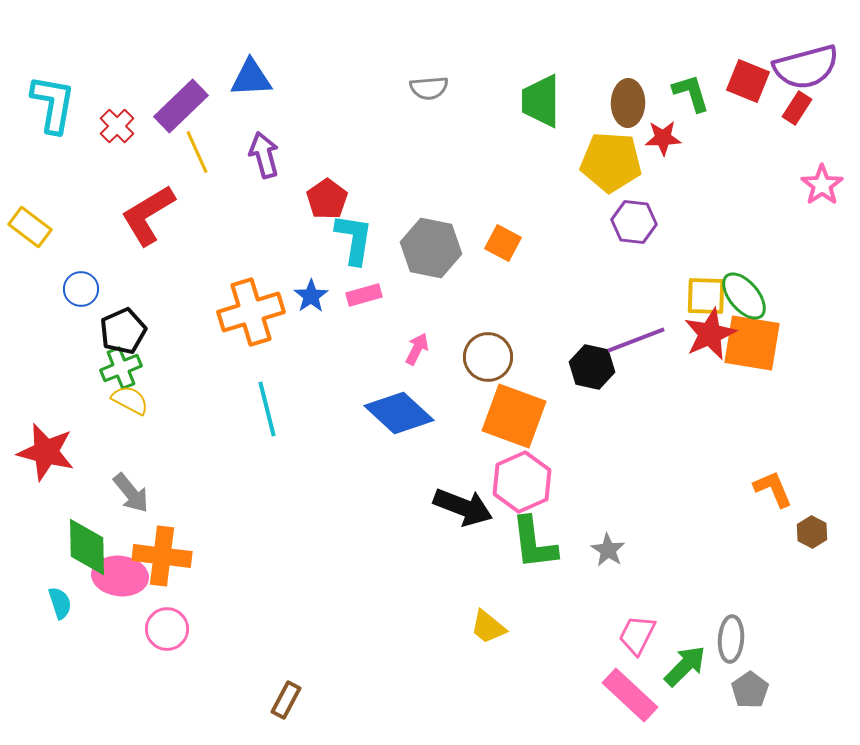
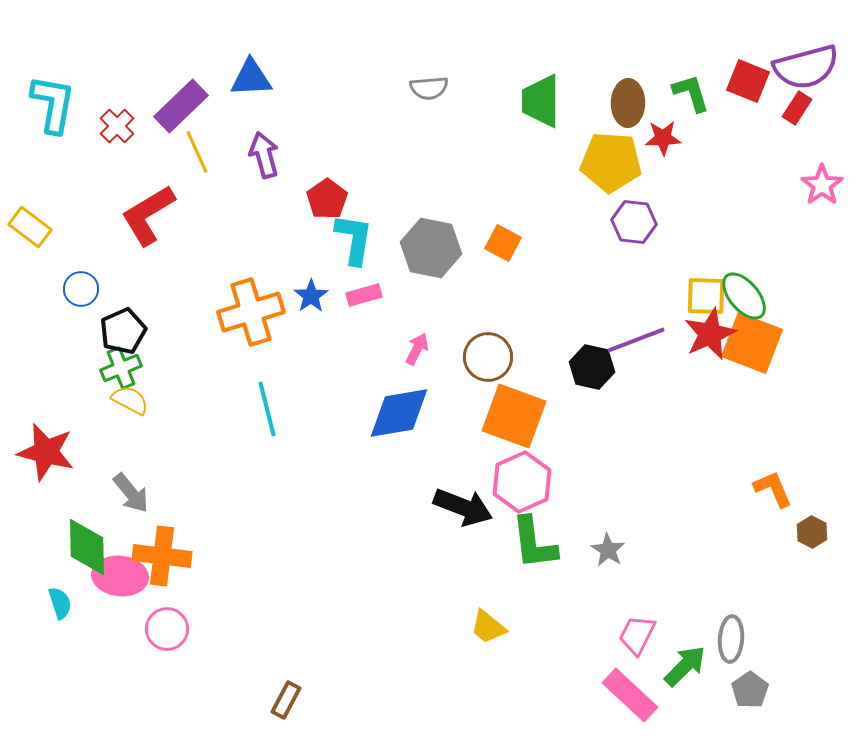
orange square at (752, 343): rotated 12 degrees clockwise
blue diamond at (399, 413): rotated 52 degrees counterclockwise
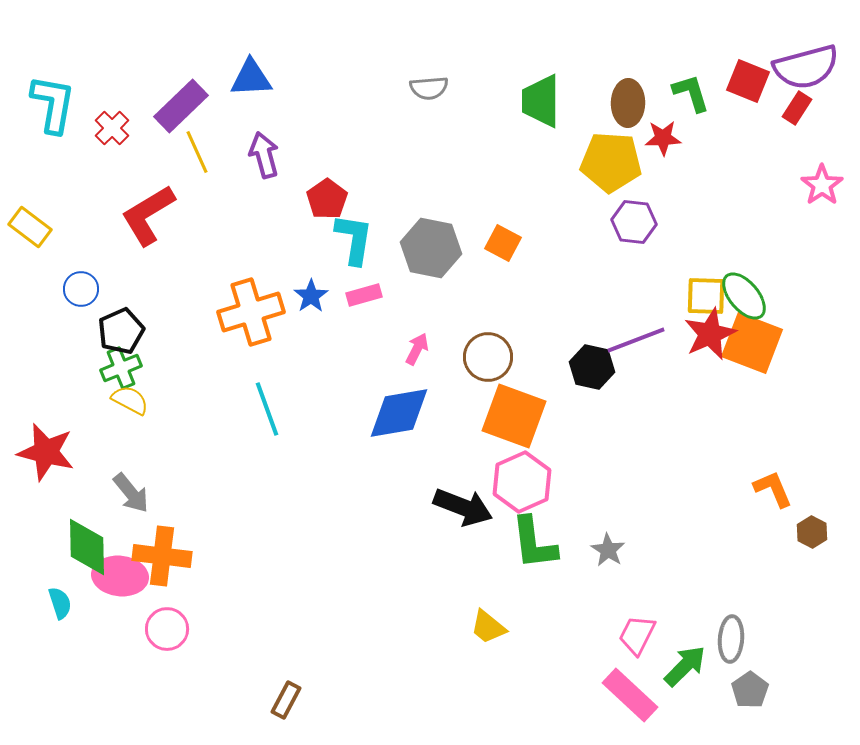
red cross at (117, 126): moved 5 px left, 2 px down
black pentagon at (123, 331): moved 2 px left
cyan line at (267, 409): rotated 6 degrees counterclockwise
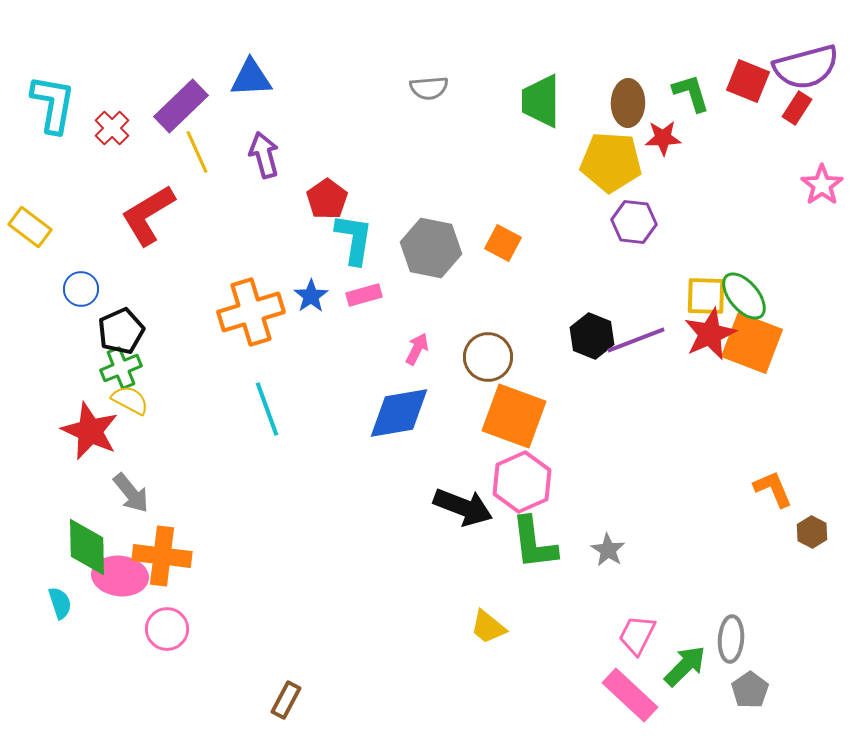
black hexagon at (592, 367): moved 31 px up; rotated 9 degrees clockwise
red star at (46, 452): moved 44 px right, 21 px up; rotated 10 degrees clockwise
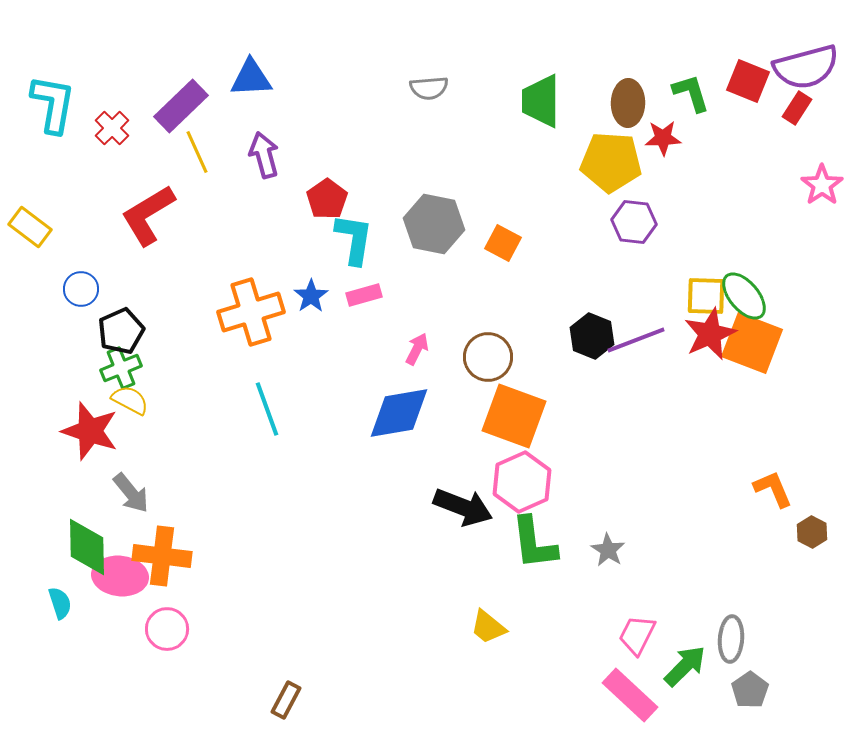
gray hexagon at (431, 248): moved 3 px right, 24 px up
red star at (90, 431): rotated 6 degrees counterclockwise
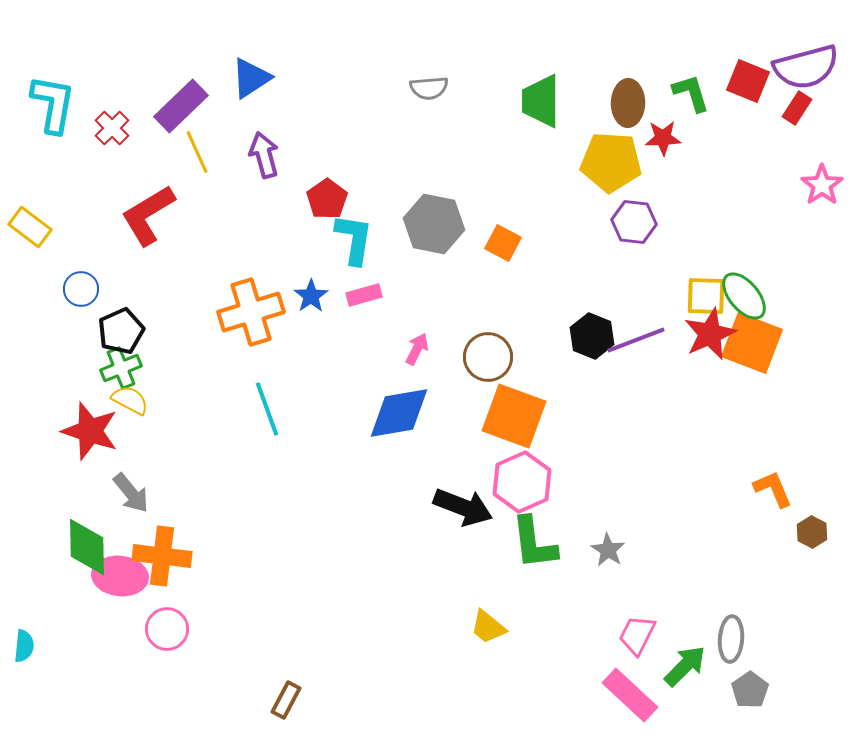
blue triangle at (251, 78): rotated 30 degrees counterclockwise
cyan semicircle at (60, 603): moved 36 px left, 43 px down; rotated 24 degrees clockwise
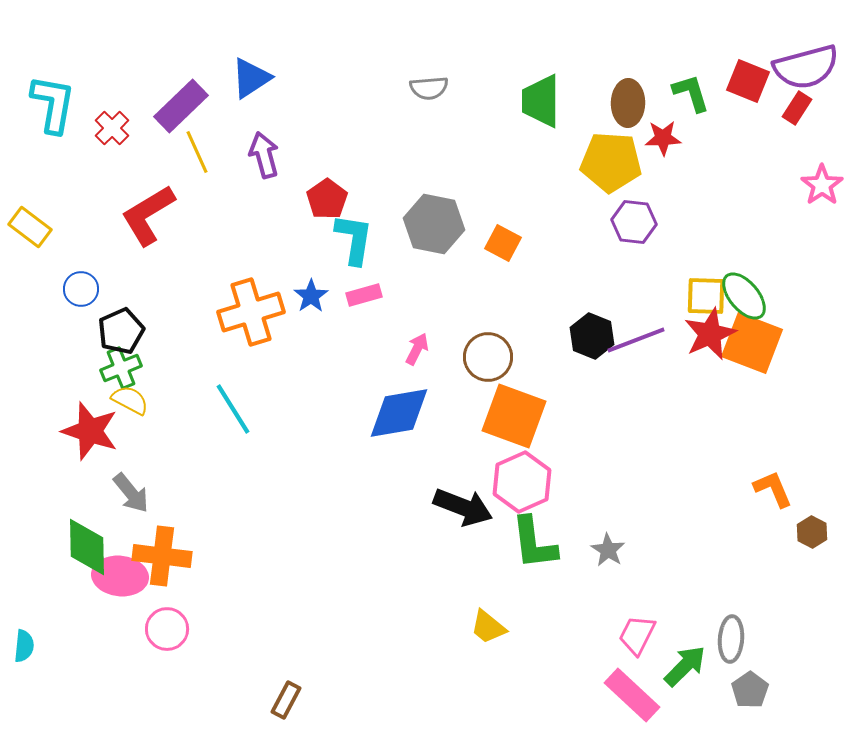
cyan line at (267, 409): moved 34 px left; rotated 12 degrees counterclockwise
pink rectangle at (630, 695): moved 2 px right
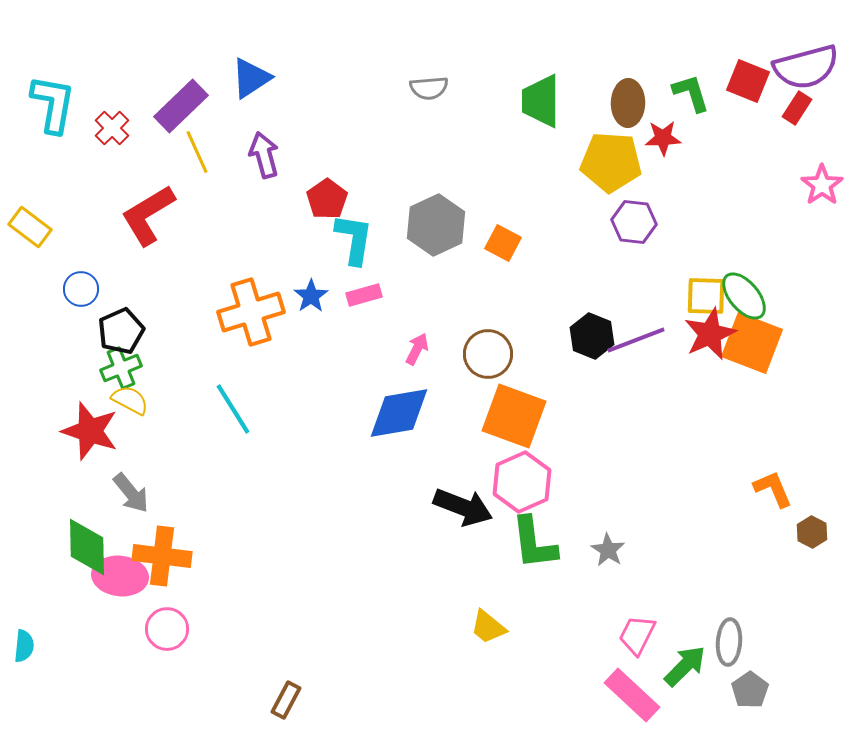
gray hexagon at (434, 224): moved 2 px right, 1 px down; rotated 24 degrees clockwise
brown circle at (488, 357): moved 3 px up
gray ellipse at (731, 639): moved 2 px left, 3 px down
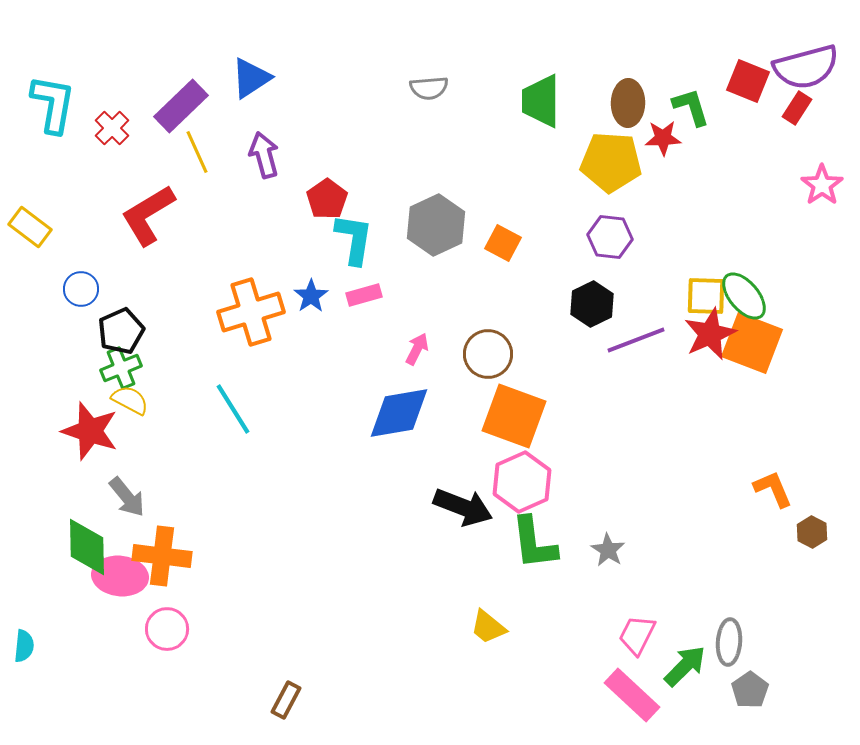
green L-shape at (691, 93): moved 14 px down
purple hexagon at (634, 222): moved 24 px left, 15 px down
black hexagon at (592, 336): moved 32 px up; rotated 12 degrees clockwise
gray arrow at (131, 493): moved 4 px left, 4 px down
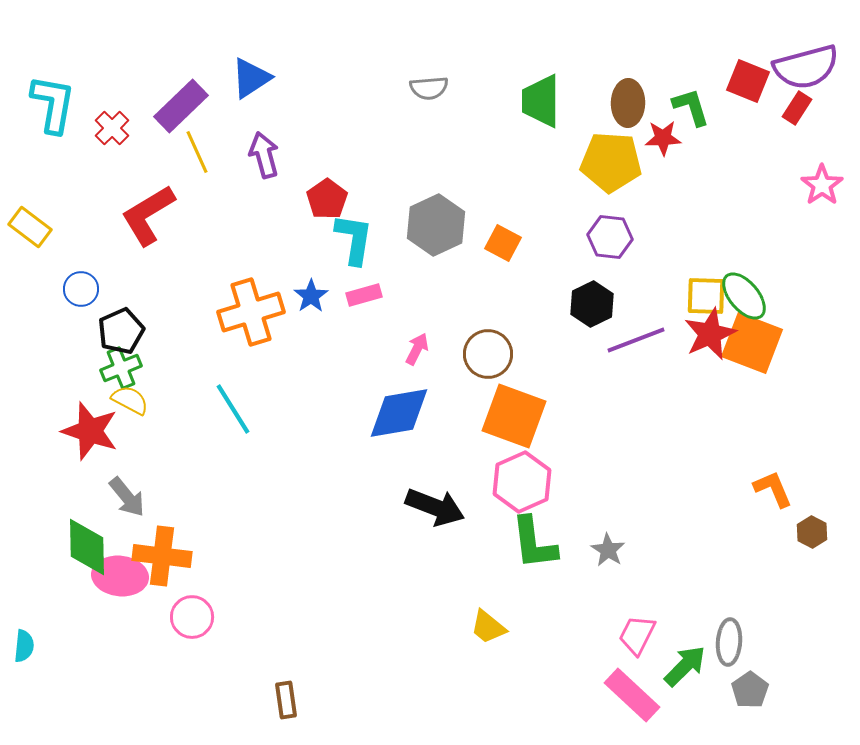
black arrow at (463, 507): moved 28 px left
pink circle at (167, 629): moved 25 px right, 12 px up
brown rectangle at (286, 700): rotated 36 degrees counterclockwise
